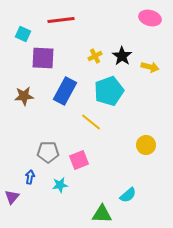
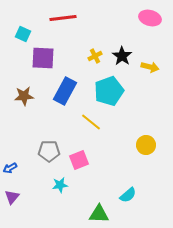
red line: moved 2 px right, 2 px up
gray pentagon: moved 1 px right, 1 px up
blue arrow: moved 20 px left, 9 px up; rotated 128 degrees counterclockwise
green triangle: moved 3 px left
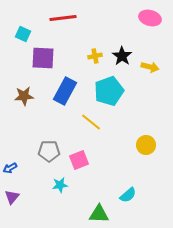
yellow cross: rotated 16 degrees clockwise
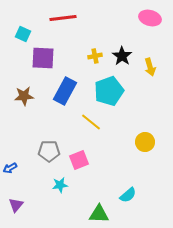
yellow arrow: rotated 60 degrees clockwise
yellow circle: moved 1 px left, 3 px up
purple triangle: moved 4 px right, 8 px down
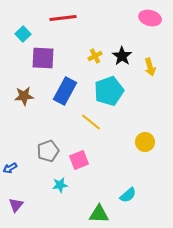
cyan square: rotated 21 degrees clockwise
yellow cross: rotated 16 degrees counterclockwise
gray pentagon: moved 1 px left; rotated 20 degrees counterclockwise
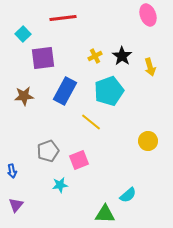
pink ellipse: moved 2 px left, 3 px up; rotated 55 degrees clockwise
purple square: rotated 10 degrees counterclockwise
yellow circle: moved 3 px right, 1 px up
blue arrow: moved 2 px right, 3 px down; rotated 72 degrees counterclockwise
green triangle: moved 6 px right
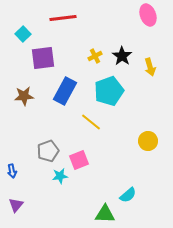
cyan star: moved 9 px up
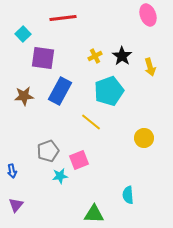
purple square: rotated 15 degrees clockwise
blue rectangle: moved 5 px left
yellow circle: moved 4 px left, 3 px up
cyan semicircle: rotated 126 degrees clockwise
green triangle: moved 11 px left
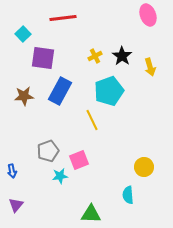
yellow line: moved 1 px right, 2 px up; rotated 25 degrees clockwise
yellow circle: moved 29 px down
green triangle: moved 3 px left
